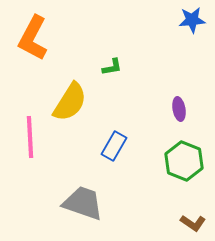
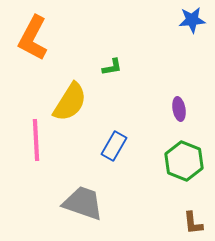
pink line: moved 6 px right, 3 px down
brown L-shape: rotated 50 degrees clockwise
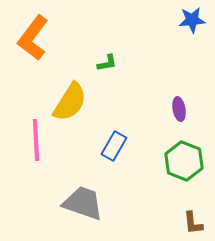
orange L-shape: rotated 9 degrees clockwise
green L-shape: moved 5 px left, 4 px up
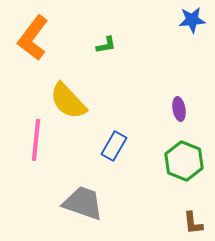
green L-shape: moved 1 px left, 18 px up
yellow semicircle: moved 2 px left, 1 px up; rotated 105 degrees clockwise
pink line: rotated 9 degrees clockwise
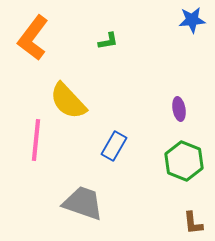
green L-shape: moved 2 px right, 4 px up
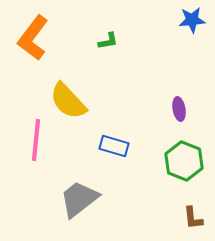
blue rectangle: rotated 76 degrees clockwise
gray trapezoid: moved 4 px left, 4 px up; rotated 57 degrees counterclockwise
brown L-shape: moved 5 px up
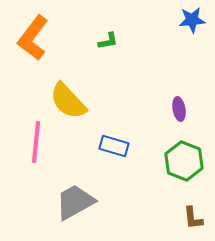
pink line: moved 2 px down
gray trapezoid: moved 4 px left, 3 px down; rotated 9 degrees clockwise
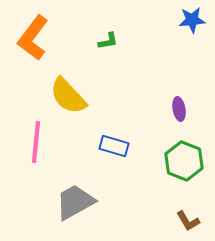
yellow semicircle: moved 5 px up
brown L-shape: moved 5 px left, 3 px down; rotated 25 degrees counterclockwise
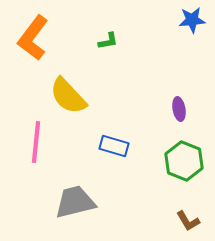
gray trapezoid: rotated 15 degrees clockwise
